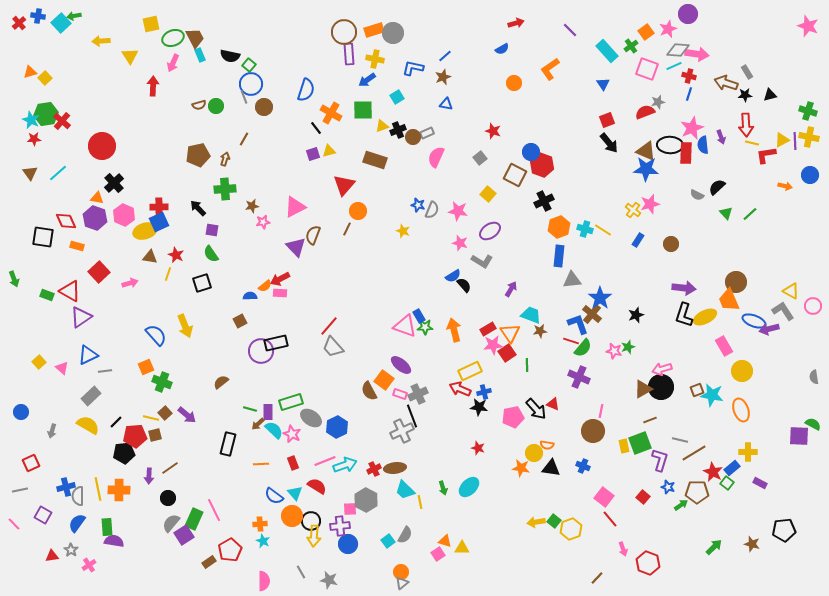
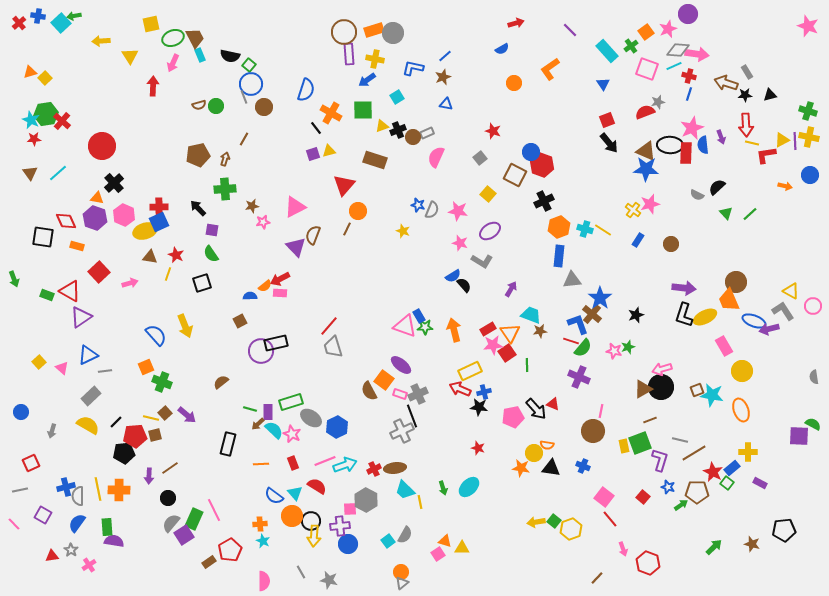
gray trapezoid at (333, 347): rotated 25 degrees clockwise
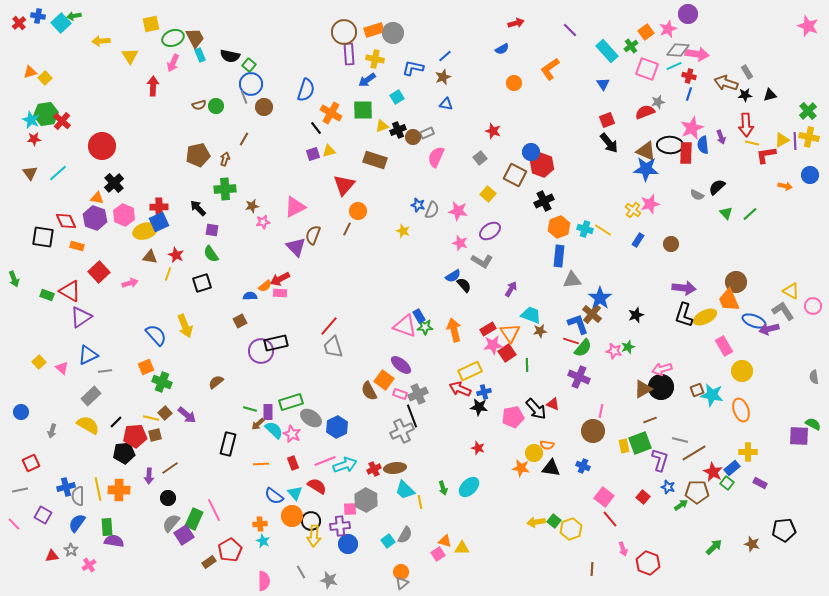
green cross at (808, 111): rotated 30 degrees clockwise
brown semicircle at (221, 382): moved 5 px left
brown line at (597, 578): moved 5 px left, 9 px up; rotated 40 degrees counterclockwise
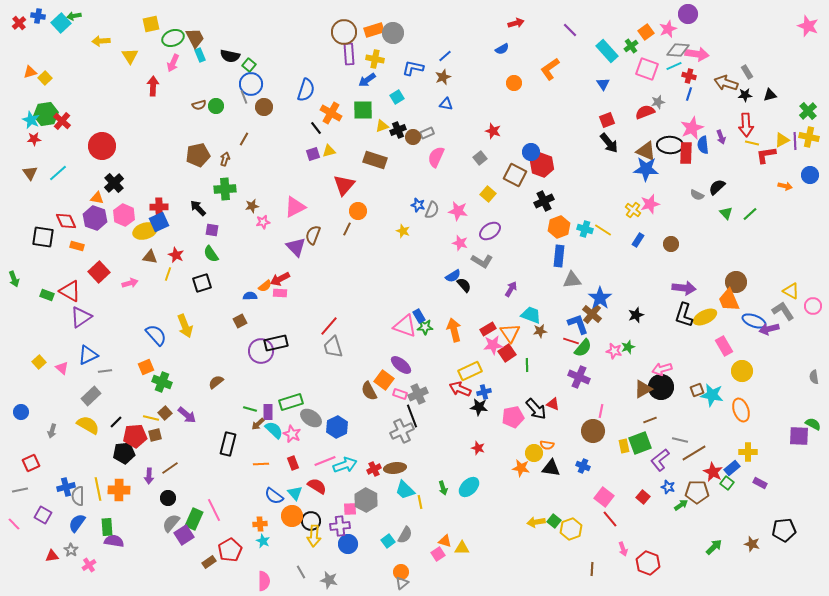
purple L-shape at (660, 460): rotated 145 degrees counterclockwise
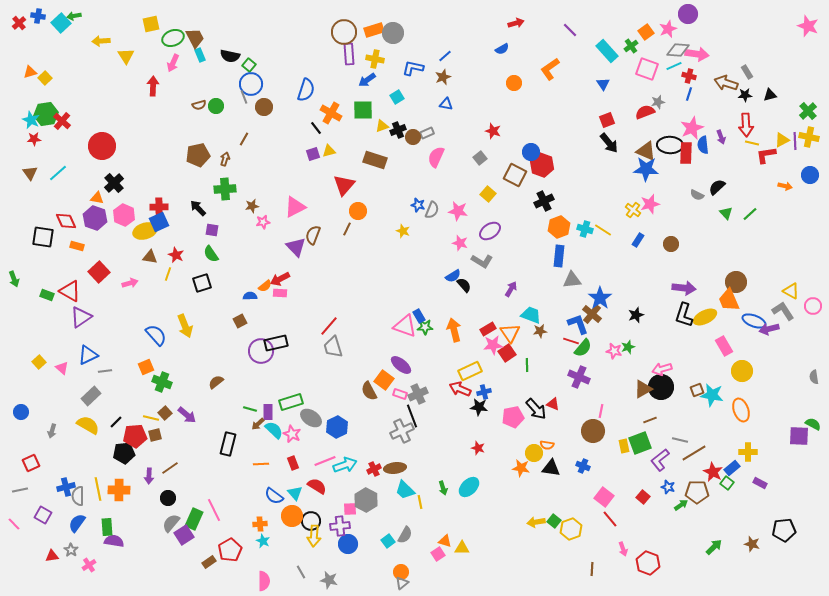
yellow triangle at (130, 56): moved 4 px left
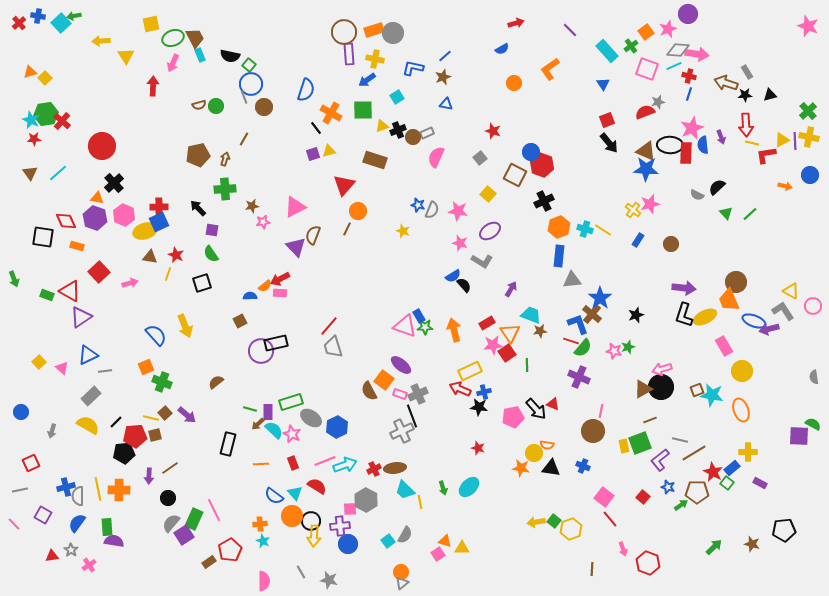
red rectangle at (488, 329): moved 1 px left, 6 px up
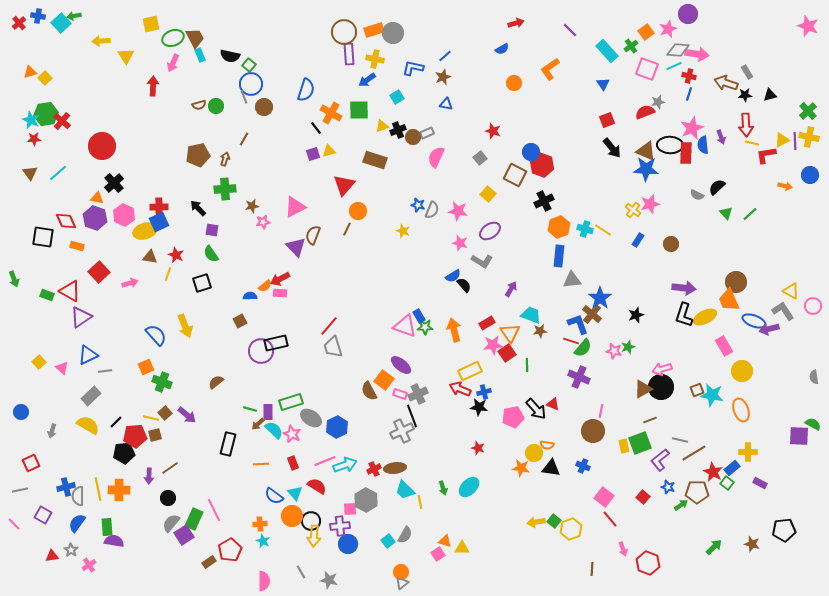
green square at (363, 110): moved 4 px left
black arrow at (609, 143): moved 3 px right, 5 px down
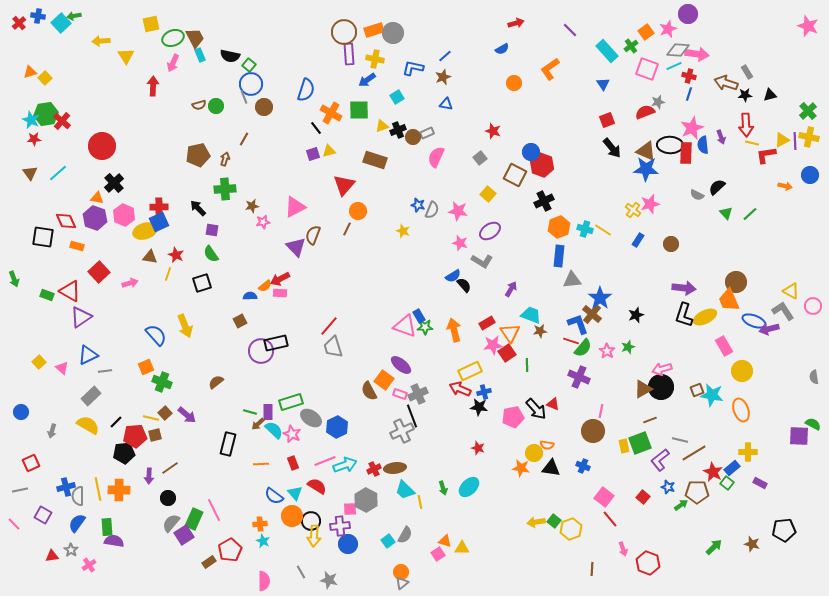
pink star at (614, 351): moved 7 px left; rotated 21 degrees clockwise
green line at (250, 409): moved 3 px down
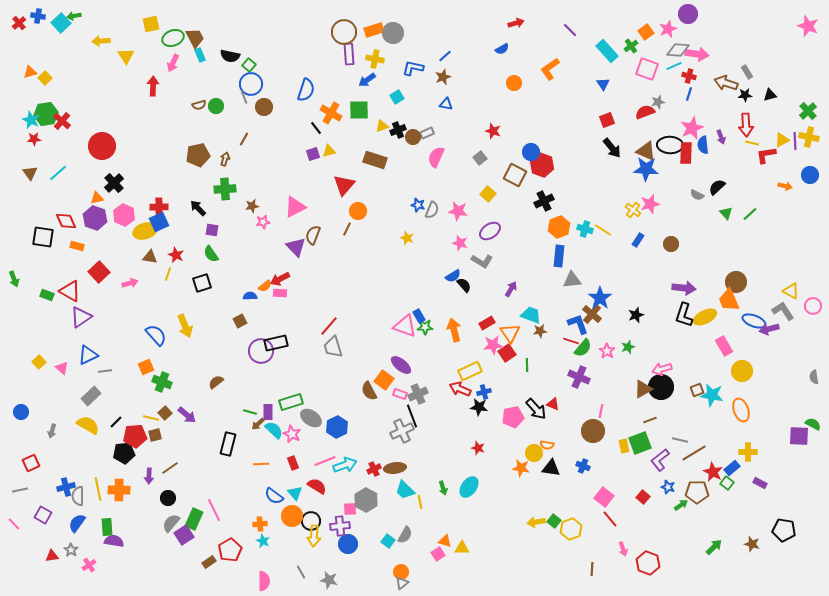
orange triangle at (97, 198): rotated 24 degrees counterclockwise
yellow star at (403, 231): moved 4 px right, 7 px down
cyan ellipse at (469, 487): rotated 10 degrees counterclockwise
black pentagon at (784, 530): rotated 15 degrees clockwise
cyan square at (388, 541): rotated 16 degrees counterclockwise
